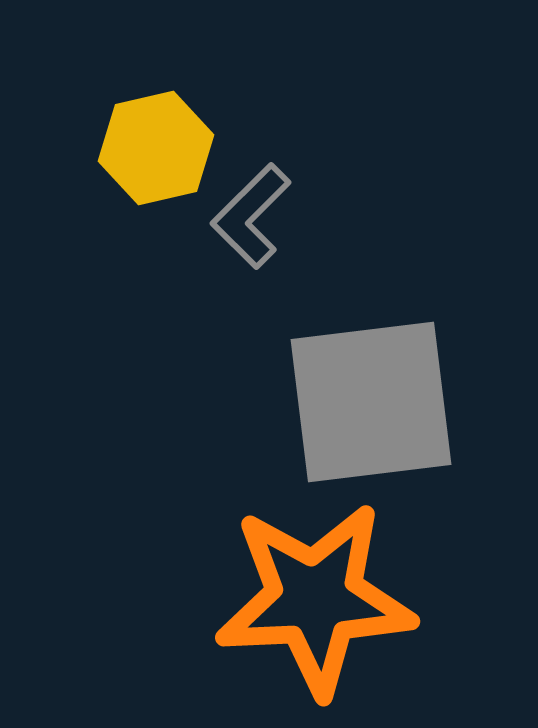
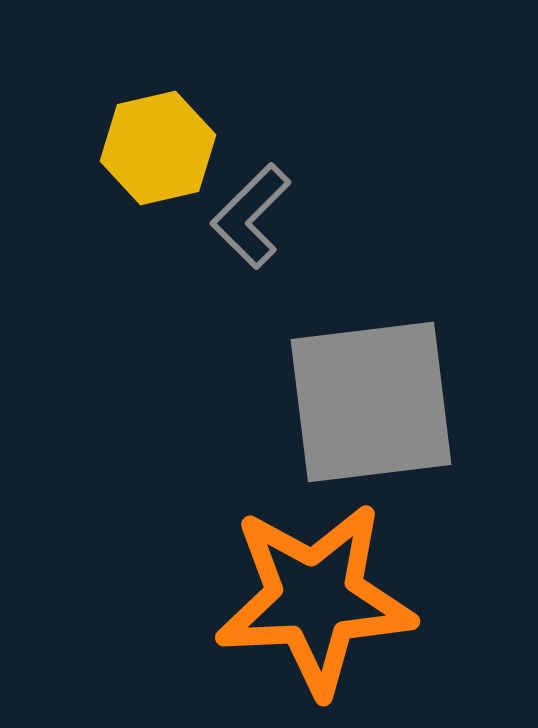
yellow hexagon: moved 2 px right
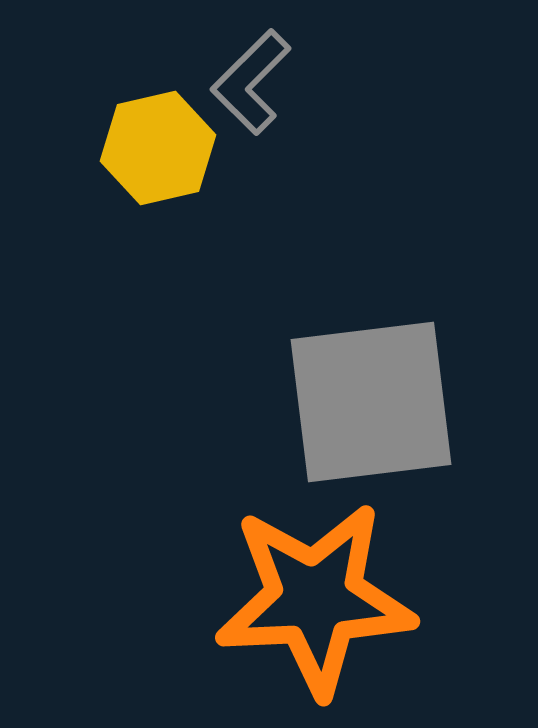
gray L-shape: moved 134 px up
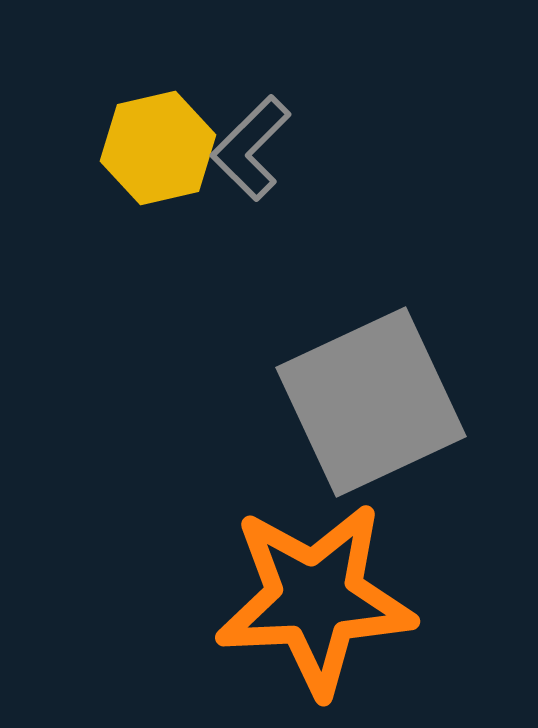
gray L-shape: moved 66 px down
gray square: rotated 18 degrees counterclockwise
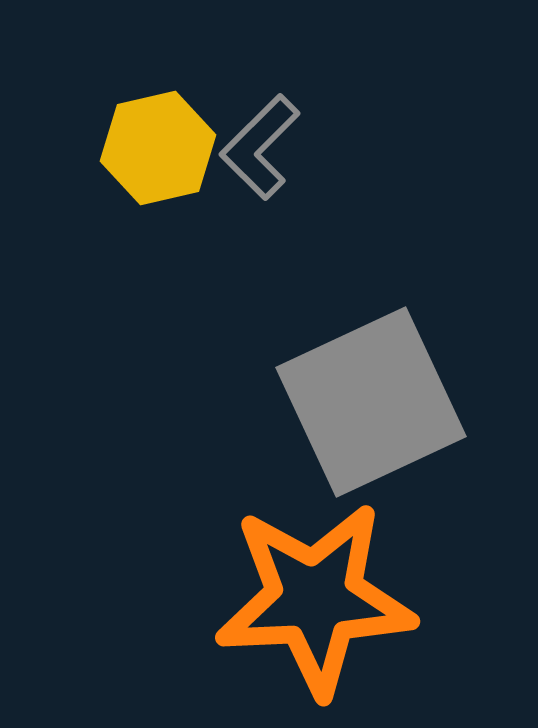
gray L-shape: moved 9 px right, 1 px up
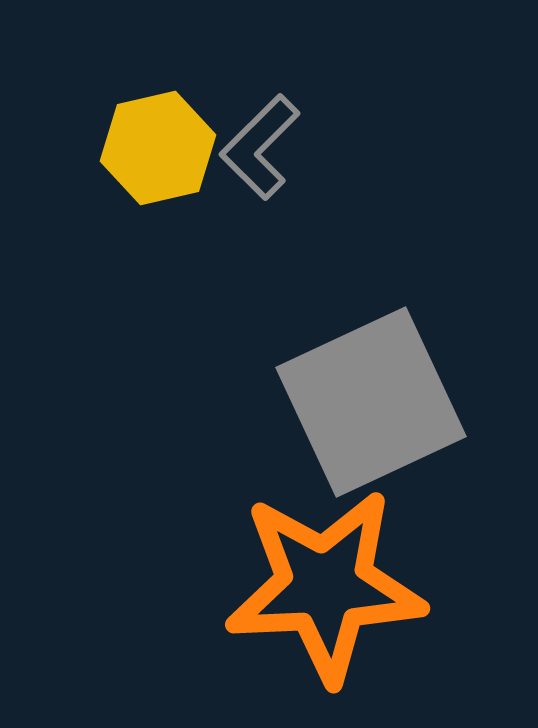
orange star: moved 10 px right, 13 px up
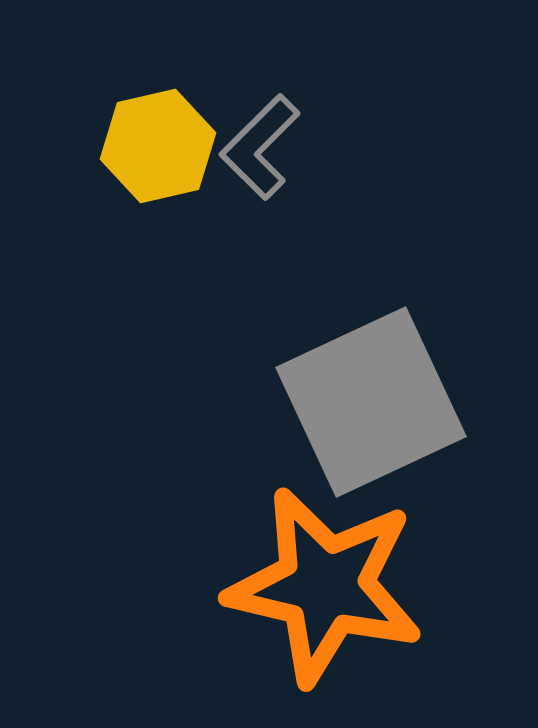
yellow hexagon: moved 2 px up
orange star: rotated 16 degrees clockwise
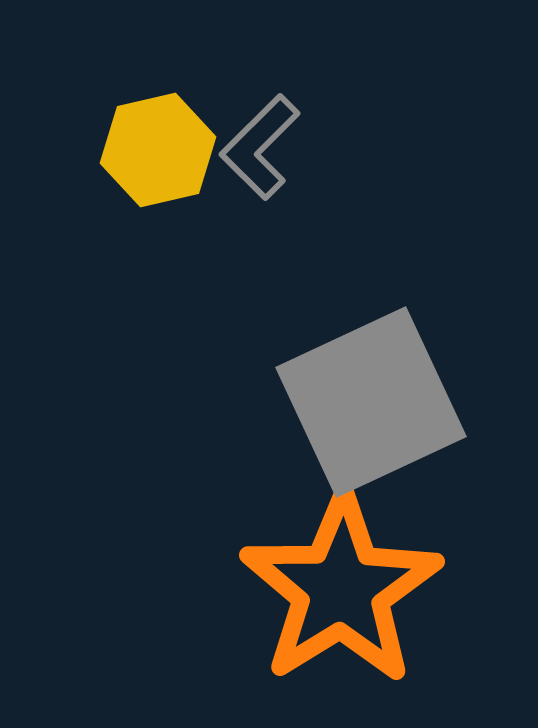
yellow hexagon: moved 4 px down
orange star: moved 16 px right, 3 px down; rotated 27 degrees clockwise
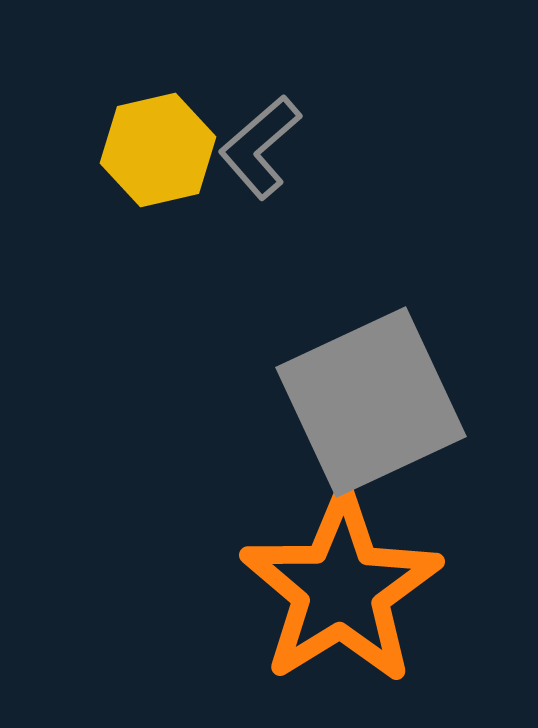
gray L-shape: rotated 4 degrees clockwise
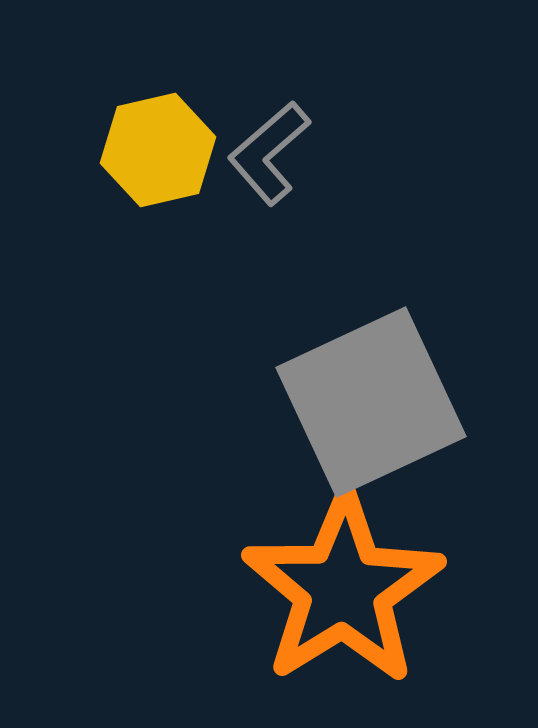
gray L-shape: moved 9 px right, 6 px down
orange star: moved 2 px right
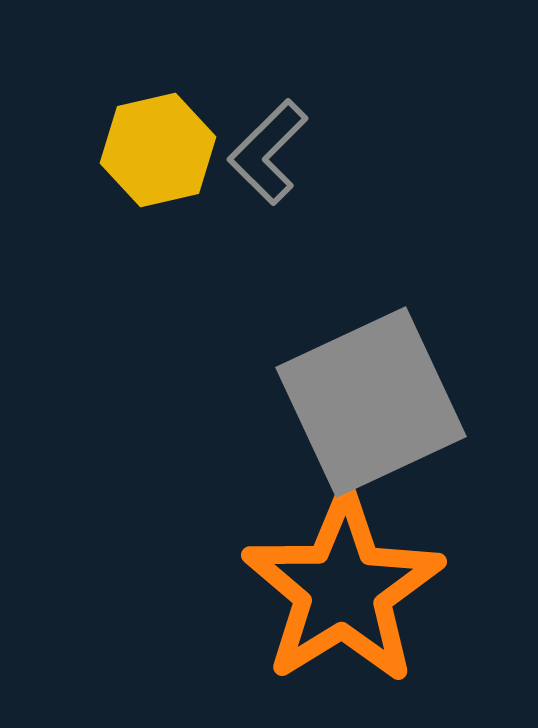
gray L-shape: moved 1 px left, 1 px up; rotated 4 degrees counterclockwise
